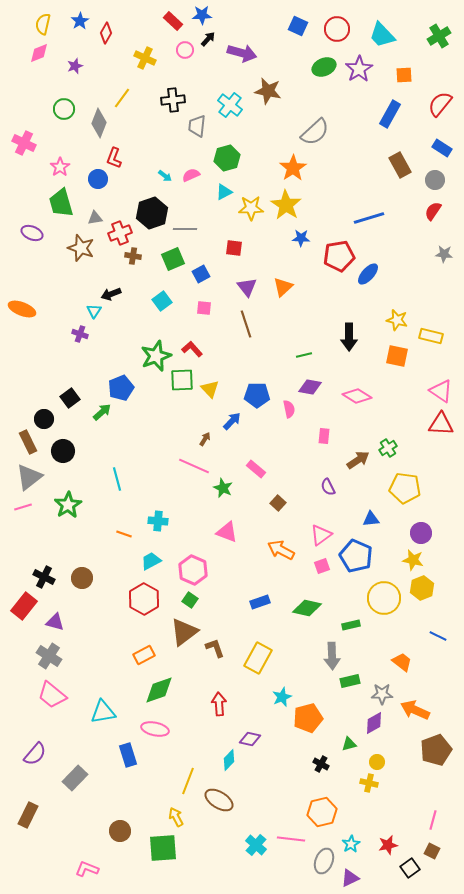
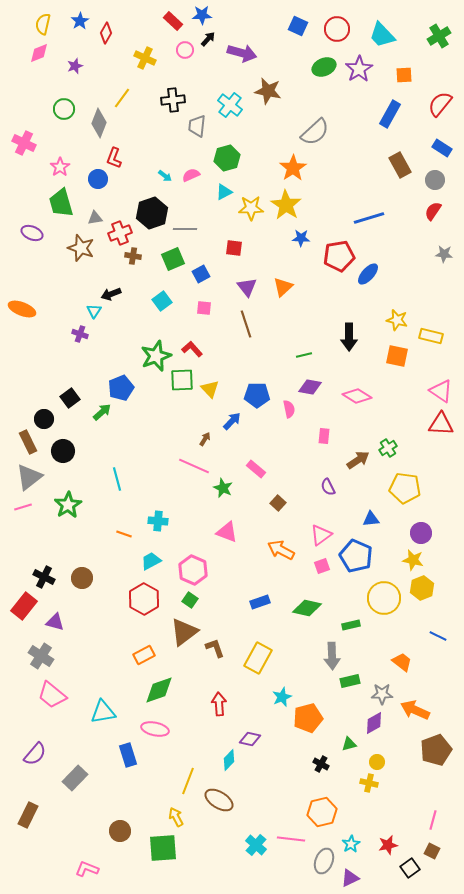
gray cross at (49, 656): moved 8 px left
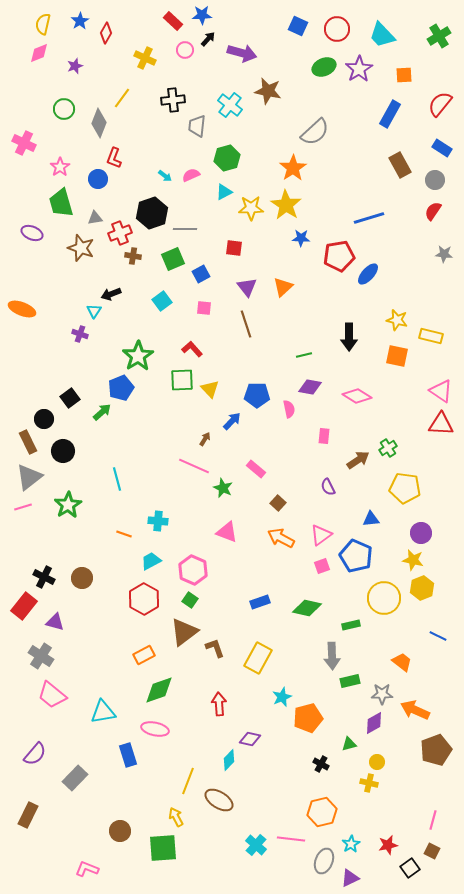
green star at (156, 356): moved 18 px left; rotated 12 degrees counterclockwise
orange arrow at (281, 550): moved 12 px up
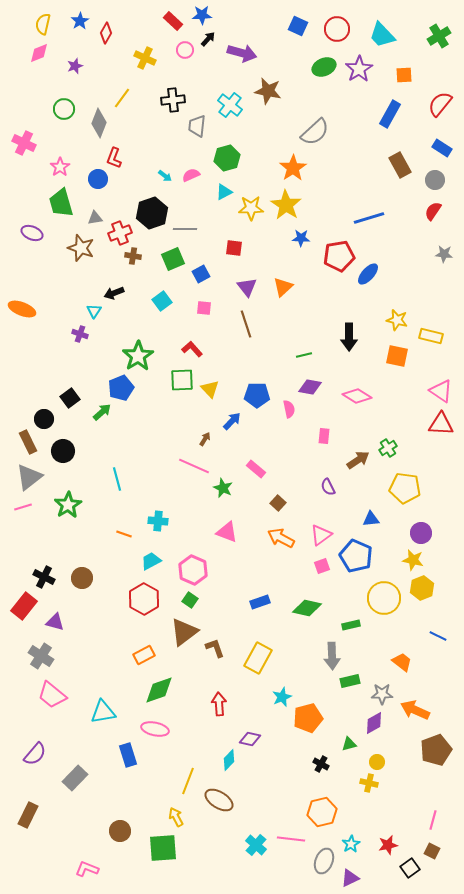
black arrow at (111, 294): moved 3 px right, 1 px up
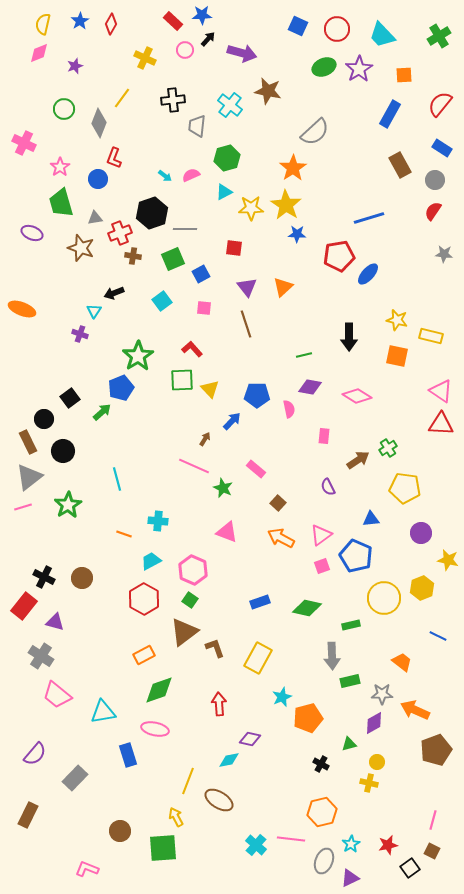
red diamond at (106, 33): moved 5 px right, 9 px up
blue star at (301, 238): moved 4 px left, 4 px up
yellow star at (413, 560): moved 35 px right
pink trapezoid at (52, 695): moved 5 px right
cyan diamond at (229, 760): rotated 35 degrees clockwise
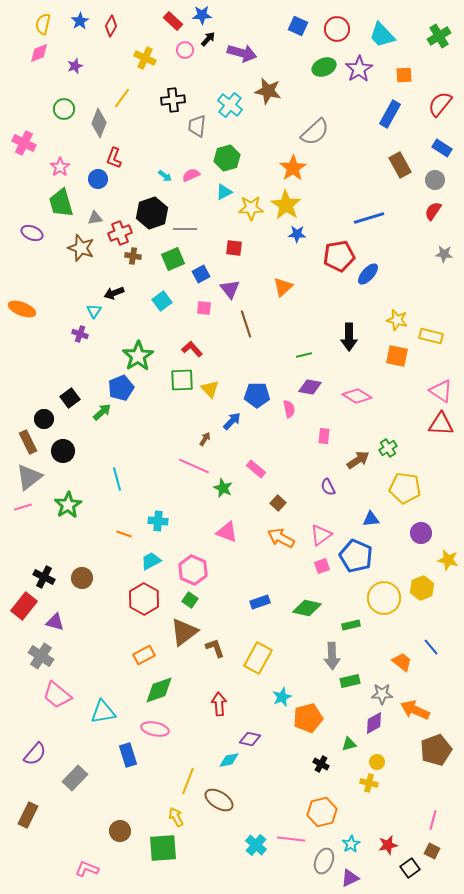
red diamond at (111, 24): moved 2 px down
purple triangle at (247, 287): moved 17 px left, 2 px down
blue line at (438, 636): moved 7 px left, 11 px down; rotated 24 degrees clockwise
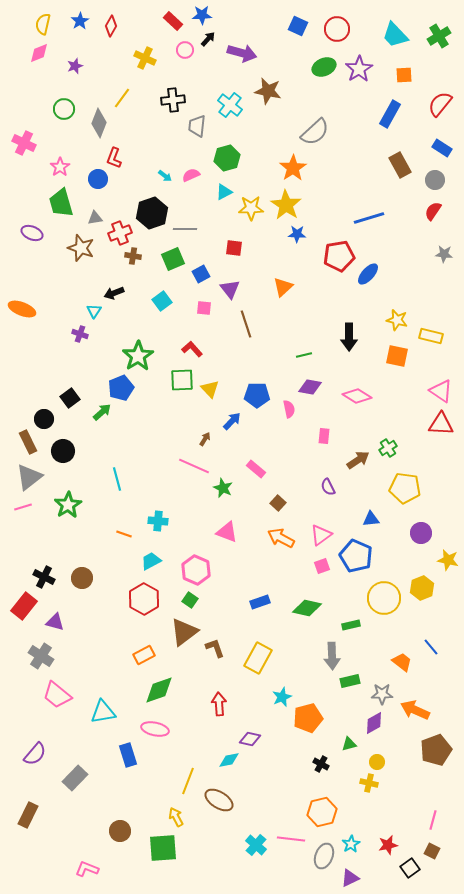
cyan trapezoid at (382, 35): moved 13 px right
pink hexagon at (193, 570): moved 3 px right
gray ellipse at (324, 861): moved 5 px up
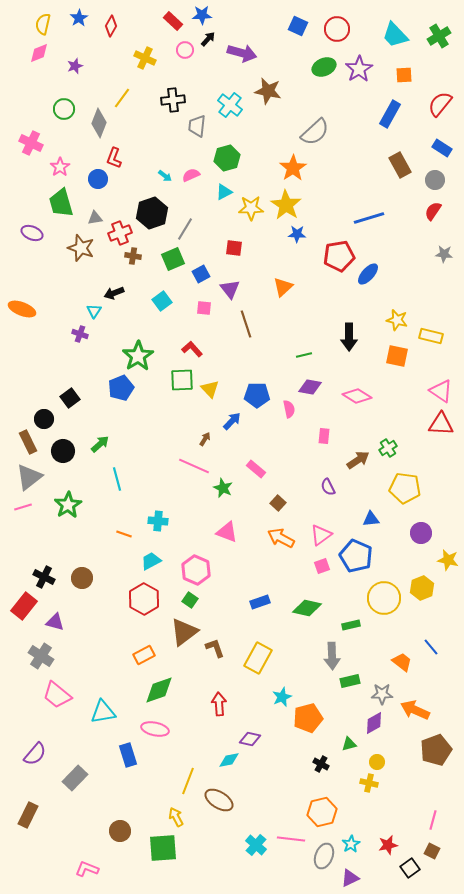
blue star at (80, 21): moved 1 px left, 3 px up
pink cross at (24, 143): moved 7 px right
gray line at (185, 229): rotated 60 degrees counterclockwise
green arrow at (102, 412): moved 2 px left, 32 px down
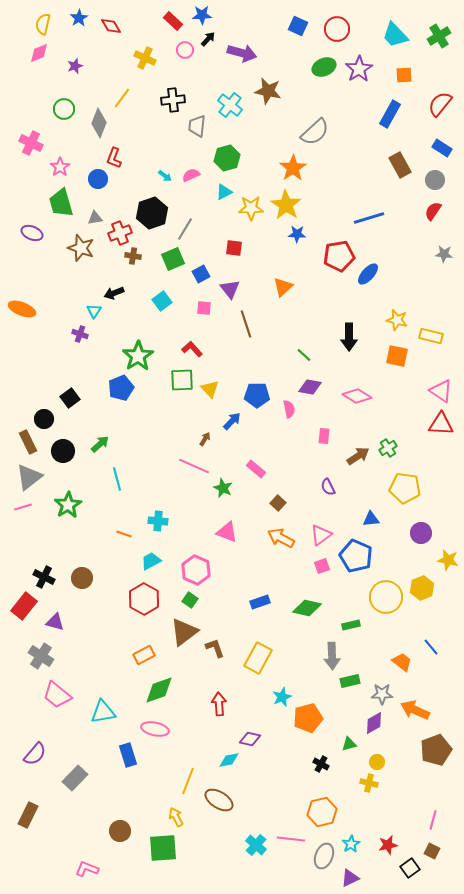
red diamond at (111, 26): rotated 60 degrees counterclockwise
green line at (304, 355): rotated 56 degrees clockwise
brown arrow at (358, 460): moved 4 px up
yellow circle at (384, 598): moved 2 px right, 1 px up
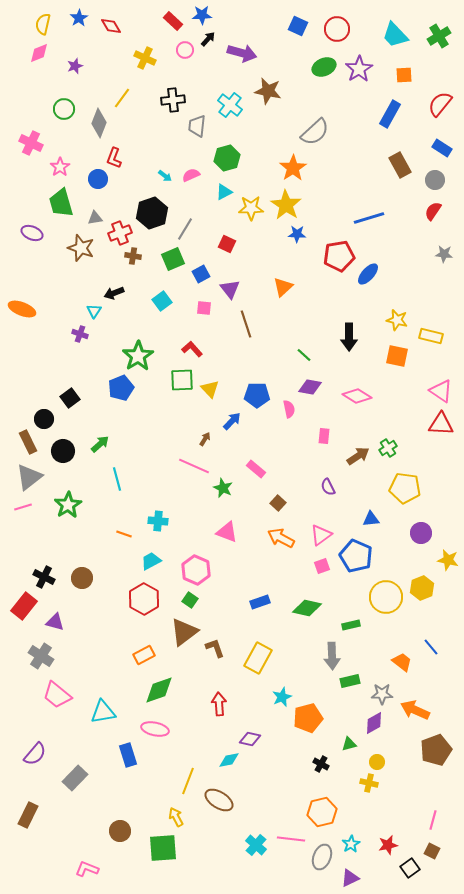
red square at (234, 248): moved 7 px left, 4 px up; rotated 18 degrees clockwise
gray ellipse at (324, 856): moved 2 px left, 1 px down
